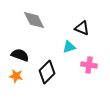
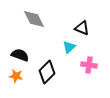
gray diamond: moved 1 px up
cyan triangle: rotated 24 degrees counterclockwise
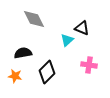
cyan triangle: moved 2 px left, 7 px up
black semicircle: moved 3 px right, 2 px up; rotated 30 degrees counterclockwise
orange star: moved 1 px left
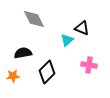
orange star: moved 2 px left; rotated 16 degrees counterclockwise
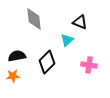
gray diamond: rotated 20 degrees clockwise
black triangle: moved 2 px left, 6 px up
black semicircle: moved 6 px left, 3 px down
black diamond: moved 10 px up
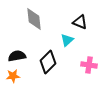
black diamond: moved 1 px right
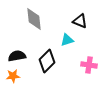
black triangle: moved 1 px up
cyan triangle: rotated 24 degrees clockwise
black diamond: moved 1 px left, 1 px up
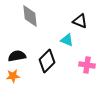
gray diamond: moved 4 px left, 3 px up
cyan triangle: rotated 40 degrees clockwise
pink cross: moved 2 px left
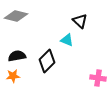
gray diamond: moved 14 px left; rotated 70 degrees counterclockwise
black triangle: rotated 21 degrees clockwise
pink cross: moved 11 px right, 13 px down
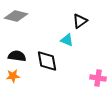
black triangle: rotated 42 degrees clockwise
black semicircle: rotated 18 degrees clockwise
black diamond: rotated 55 degrees counterclockwise
